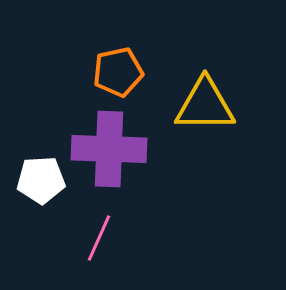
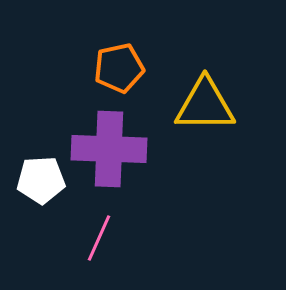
orange pentagon: moved 1 px right, 4 px up
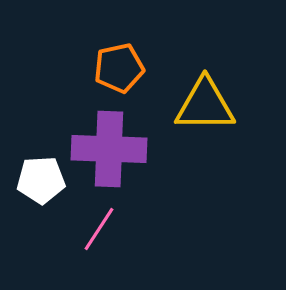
pink line: moved 9 px up; rotated 9 degrees clockwise
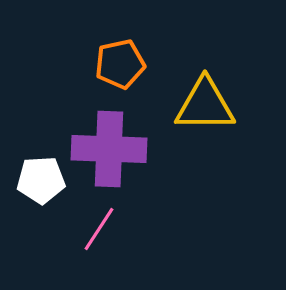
orange pentagon: moved 1 px right, 4 px up
